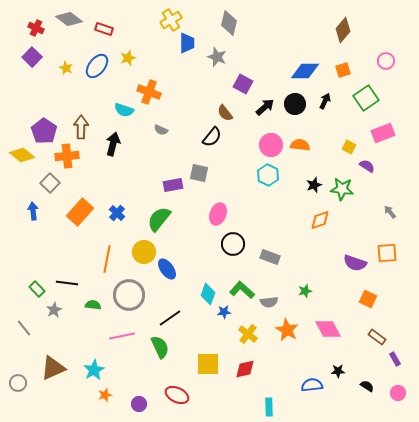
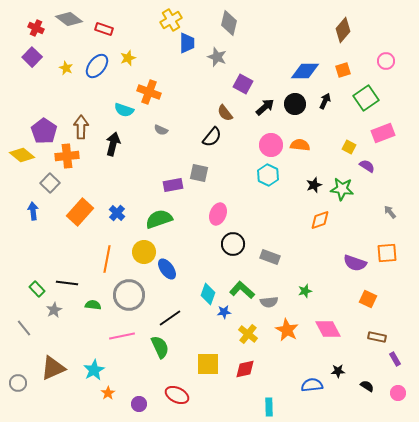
green semicircle at (159, 219): rotated 32 degrees clockwise
brown rectangle at (377, 337): rotated 24 degrees counterclockwise
orange star at (105, 395): moved 3 px right, 2 px up; rotated 16 degrees counterclockwise
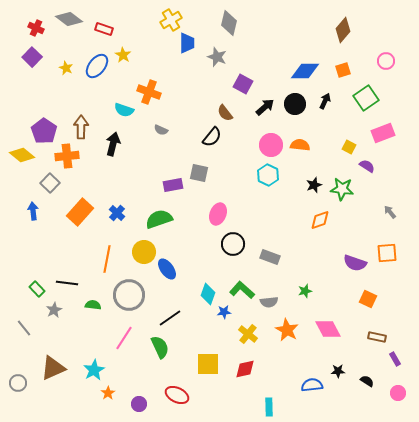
yellow star at (128, 58): moved 5 px left, 3 px up; rotated 21 degrees counterclockwise
pink line at (122, 336): moved 2 px right, 2 px down; rotated 45 degrees counterclockwise
black semicircle at (367, 386): moved 5 px up
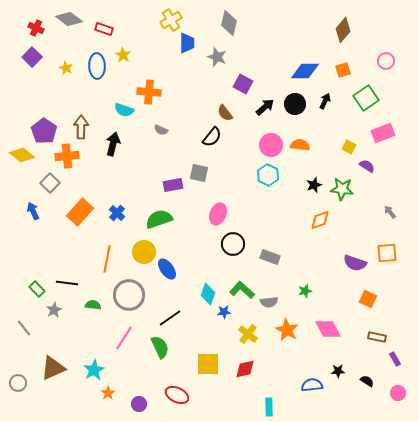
blue ellipse at (97, 66): rotated 40 degrees counterclockwise
orange cross at (149, 92): rotated 15 degrees counterclockwise
blue arrow at (33, 211): rotated 18 degrees counterclockwise
